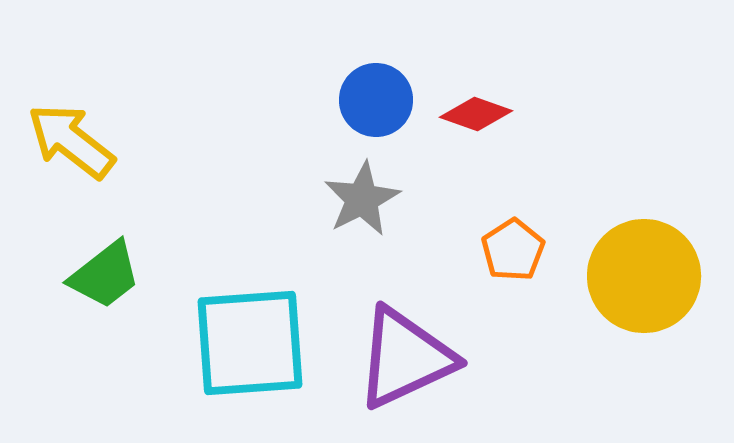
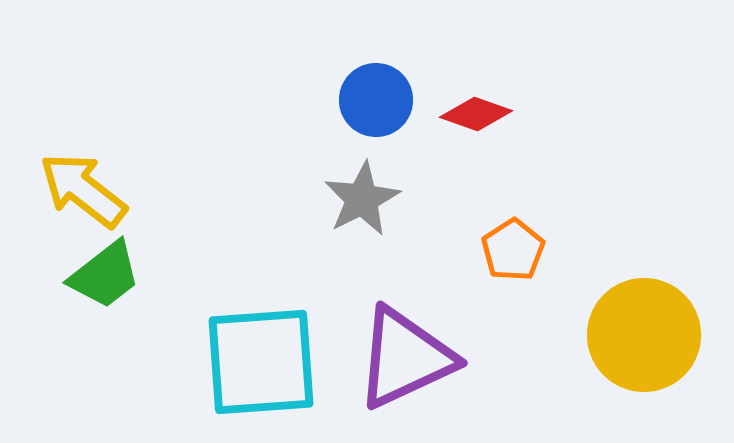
yellow arrow: moved 12 px right, 49 px down
yellow circle: moved 59 px down
cyan square: moved 11 px right, 19 px down
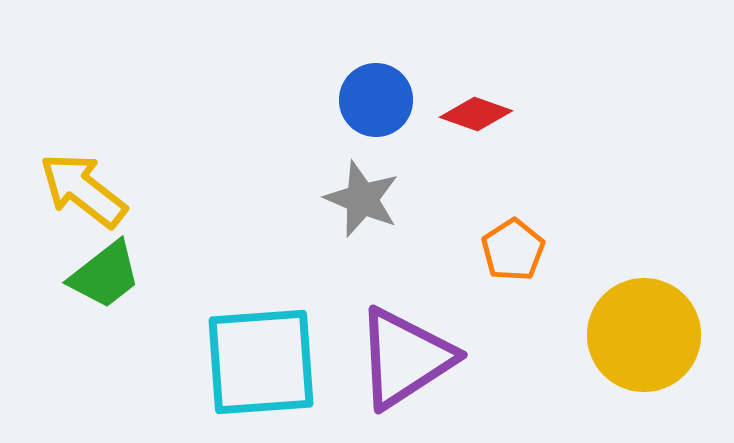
gray star: rotated 22 degrees counterclockwise
purple triangle: rotated 8 degrees counterclockwise
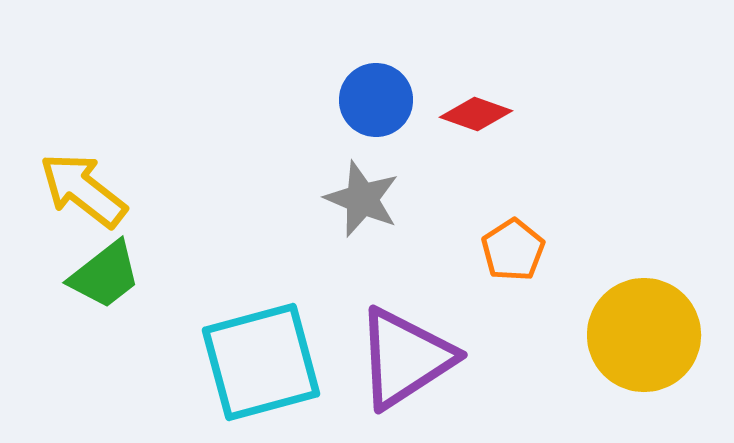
cyan square: rotated 11 degrees counterclockwise
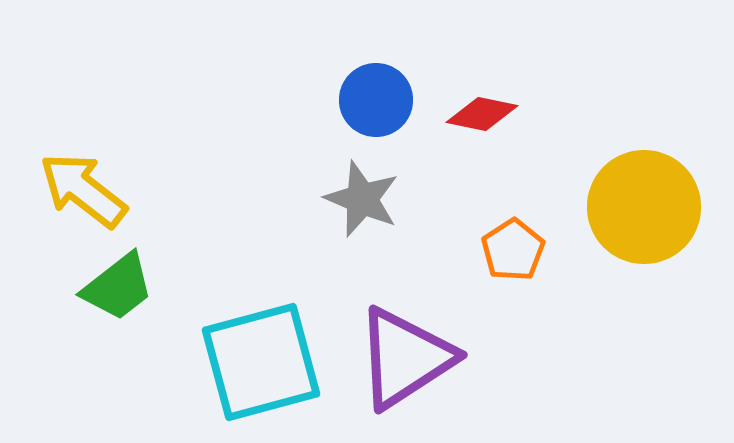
red diamond: moved 6 px right; rotated 8 degrees counterclockwise
green trapezoid: moved 13 px right, 12 px down
yellow circle: moved 128 px up
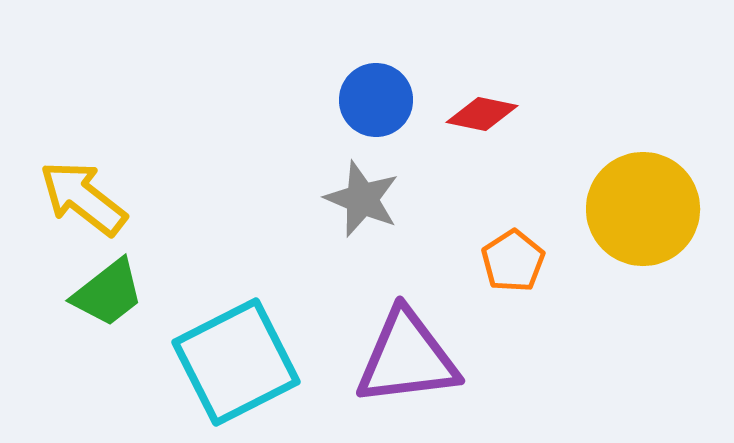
yellow arrow: moved 8 px down
yellow circle: moved 1 px left, 2 px down
orange pentagon: moved 11 px down
green trapezoid: moved 10 px left, 6 px down
purple triangle: moved 2 px right; rotated 26 degrees clockwise
cyan square: moved 25 px left; rotated 12 degrees counterclockwise
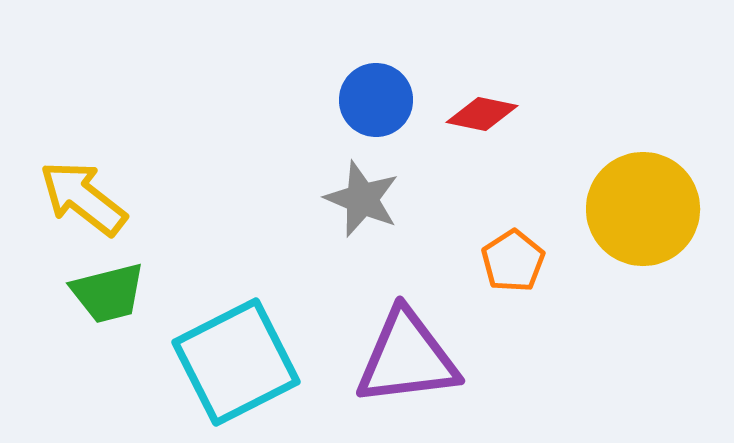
green trapezoid: rotated 24 degrees clockwise
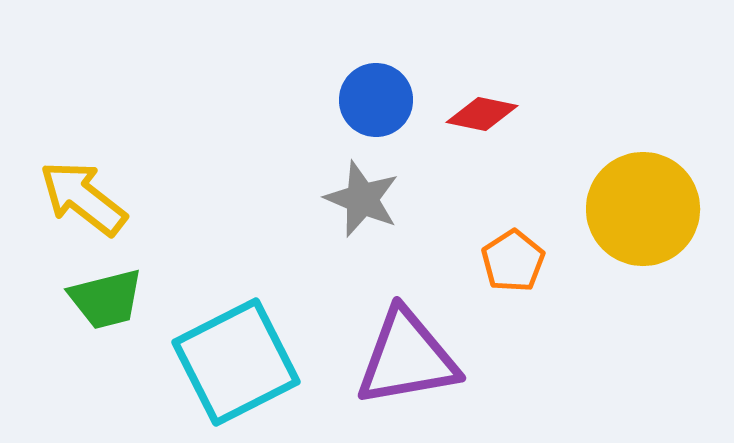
green trapezoid: moved 2 px left, 6 px down
purple triangle: rotated 3 degrees counterclockwise
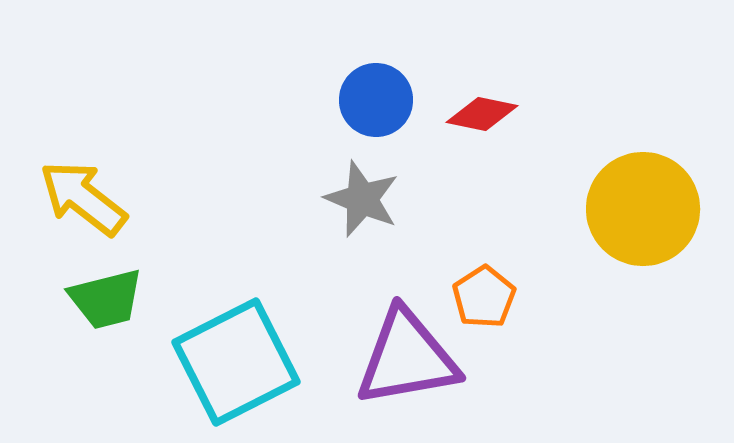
orange pentagon: moved 29 px left, 36 px down
